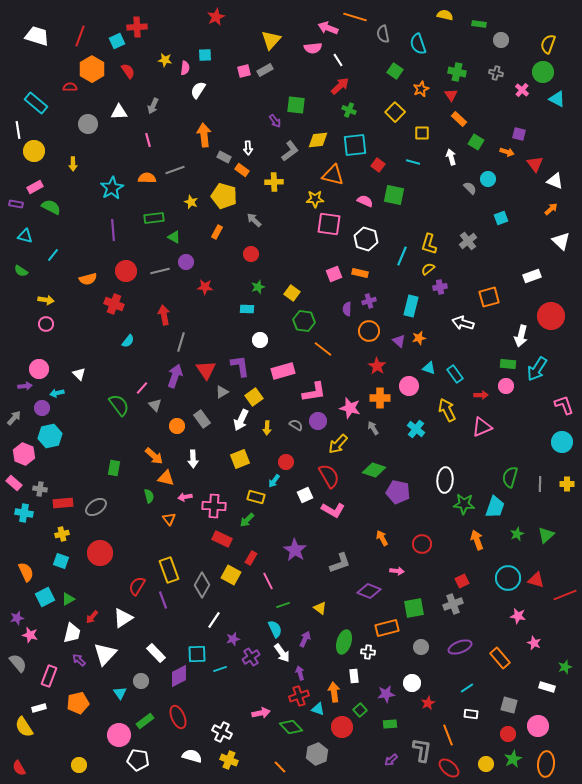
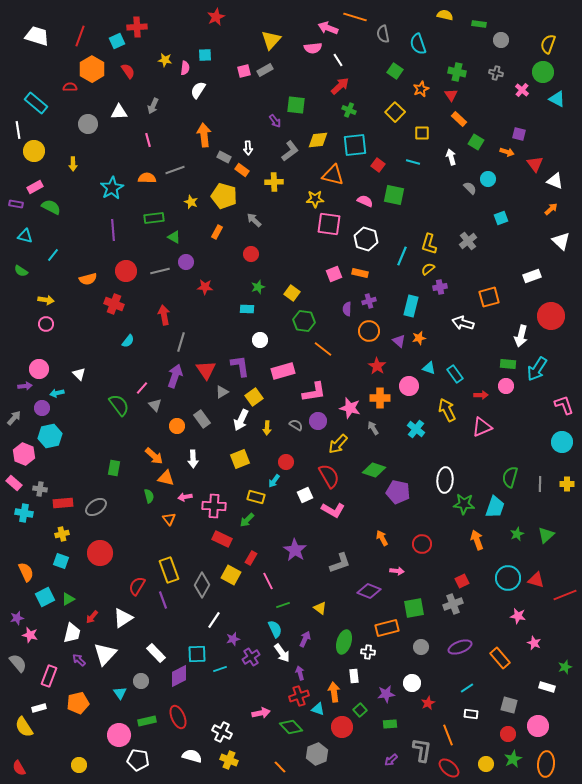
green rectangle at (145, 721): moved 2 px right; rotated 24 degrees clockwise
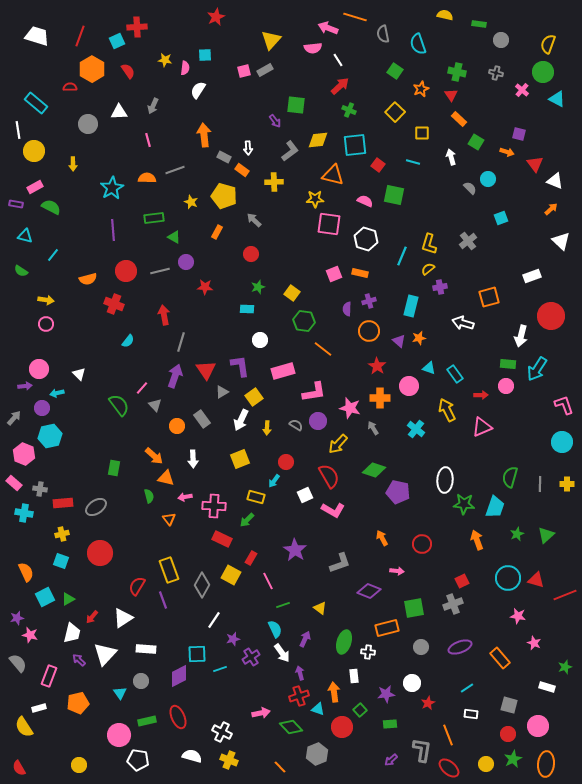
white rectangle at (156, 653): moved 10 px left, 4 px up; rotated 42 degrees counterclockwise
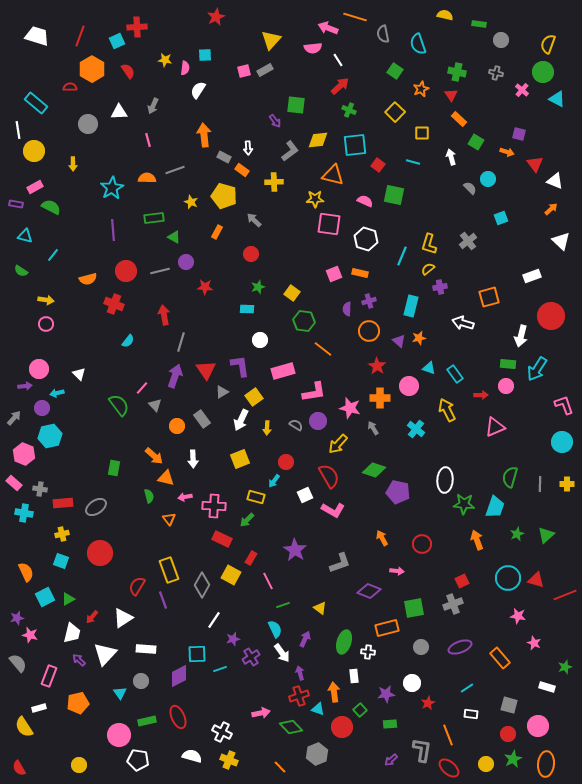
pink triangle at (482, 427): moved 13 px right
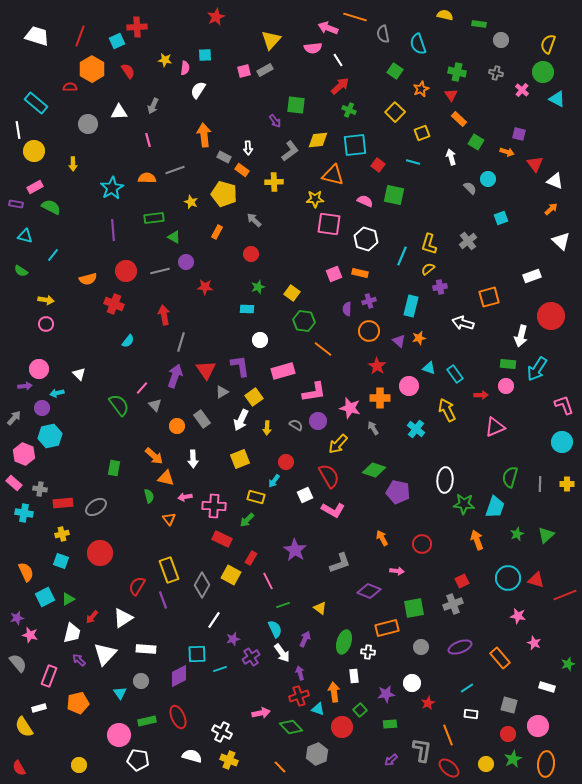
yellow square at (422, 133): rotated 21 degrees counterclockwise
yellow pentagon at (224, 196): moved 2 px up
green star at (565, 667): moved 3 px right, 3 px up
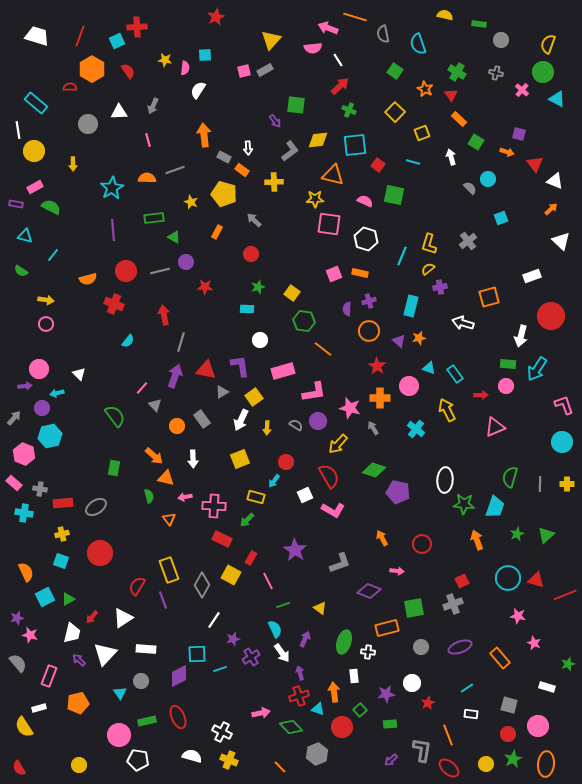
green cross at (457, 72): rotated 18 degrees clockwise
orange star at (421, 89): moved 4 px right; rotated 21 degrees counterclockwise
red triangle at (206, 370): rotated 45 degrees counterclockwise
green semicircle at (119, 405): moved 4 px left, 11 px down
